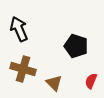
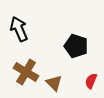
brown cross: moved 3 px right, 3 px down; rotated 15 degrees clockwise
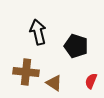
black arrow: moved 19 px right, 3 px down; rotated 10 degrees clockwise
brown cross: rotated 25 degrees counterclockwise
brown triangle: rotated 12 degrees counterclockwise
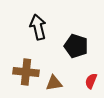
black arrow: moved 5 px up
brown triangle: rotated 42 degrees counterclockwise
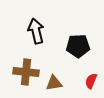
black arrow: moved 2 px left, 4 px down
black pentagon: moved 2 px right; rotated 20 degrees counterclockwise
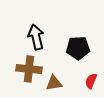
black arrow: moved 6 px down
black pentagon: moved 2 px down
brown cross: moved 3 px right, 3 px up
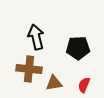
red semicircle: moved 7 px left, 4 px down
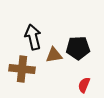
black arrow: moved 3 px left
brown cross: moved 7 px left
brown triangle: moved 28 px up
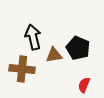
black pentagon: rotated 25 degrees clockwise
